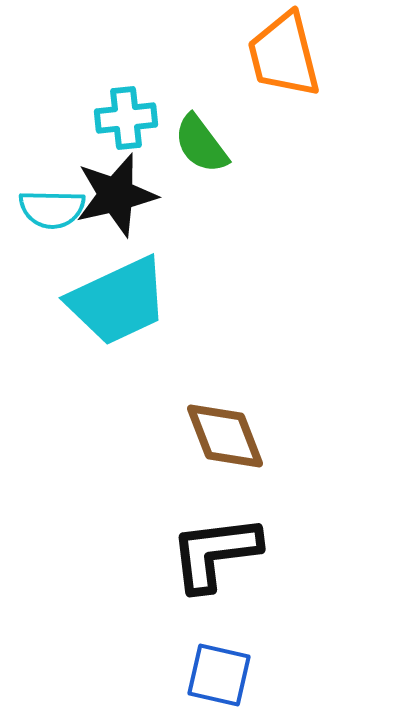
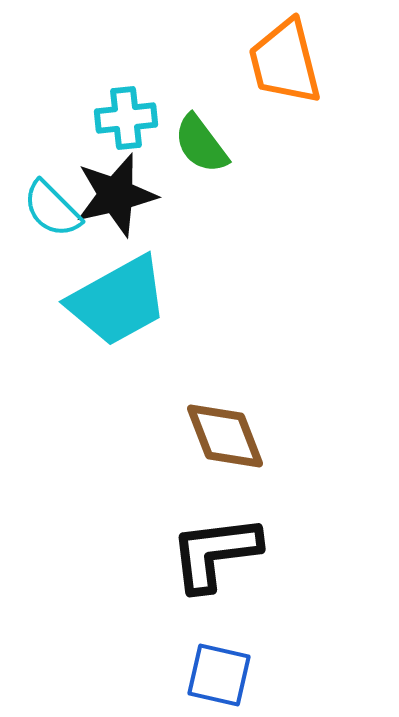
orange trapezoid: moved 1 px right, 7 px down
cyan semicircle: rotated 44 degrees clockwise
cyan trapezoid: rotated 4 degrees counterclockwise
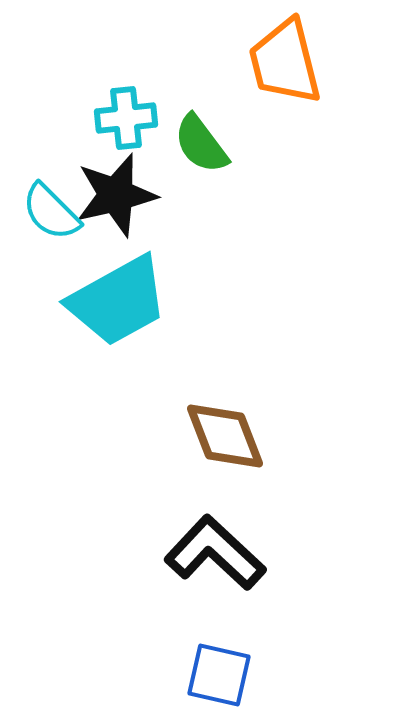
cyan semicircle: moved 1 px left, 3 px down
black L-shape: rotated 50 degrees clockwise
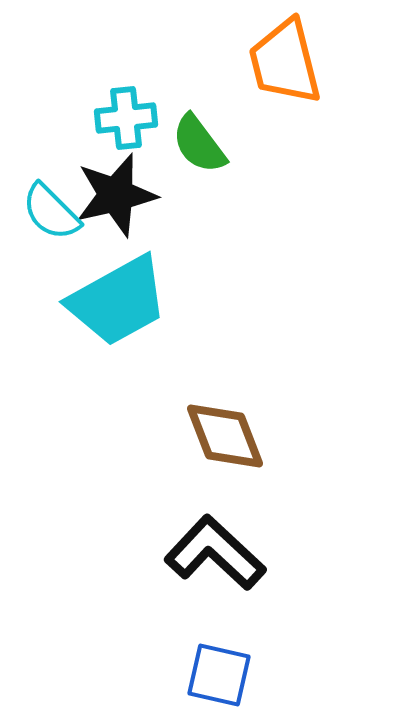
green semicircle: moved 2 px left
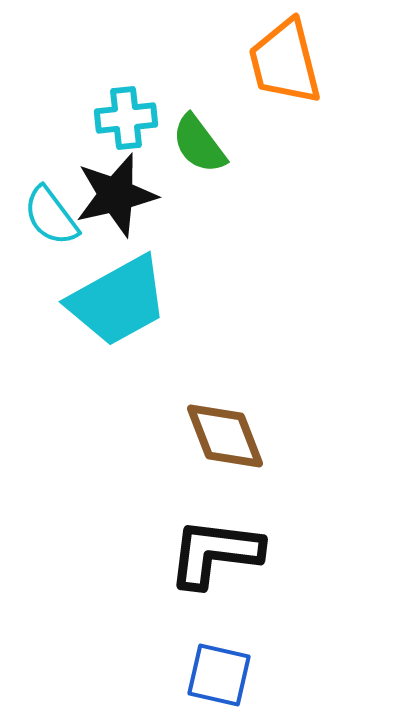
cyan semicircle: moved 4 px down; rotated 8 degrees clockwise
black L-shape: rotated 36 degrees counterclockwise
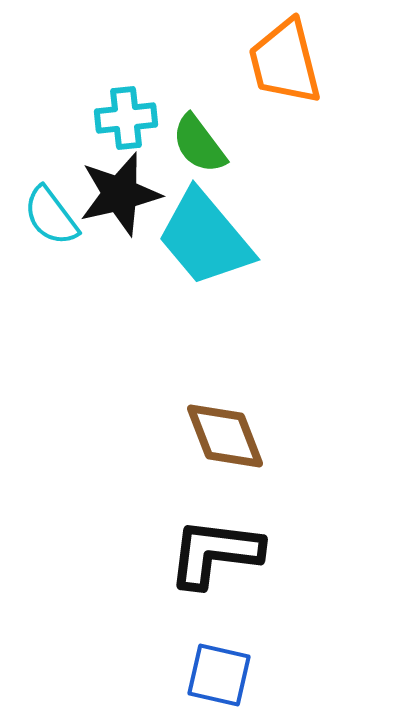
black star: moved 4 px right, 1 px up
cyan trapezoid: moved 87 px right, 63 px up; rotated 79 degrees clockwise
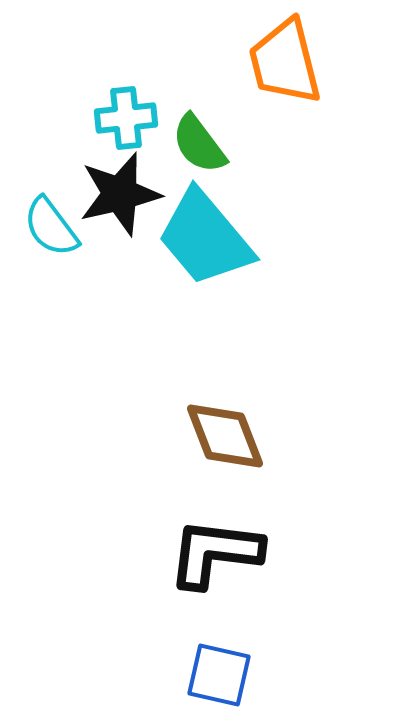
cyan semicircle: moved 11 px down
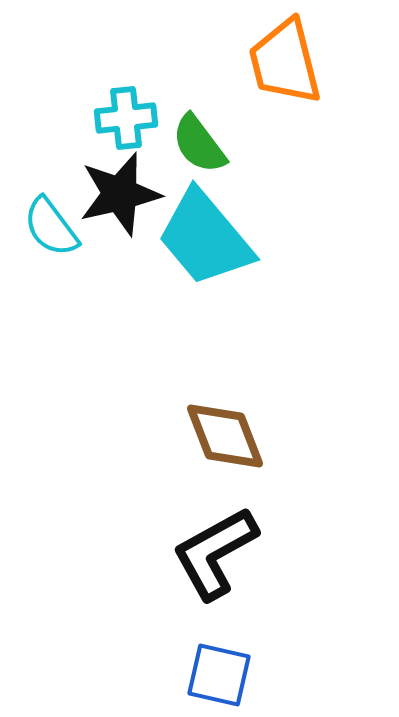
black L-shape: rotated 36 degrees counterclockwise
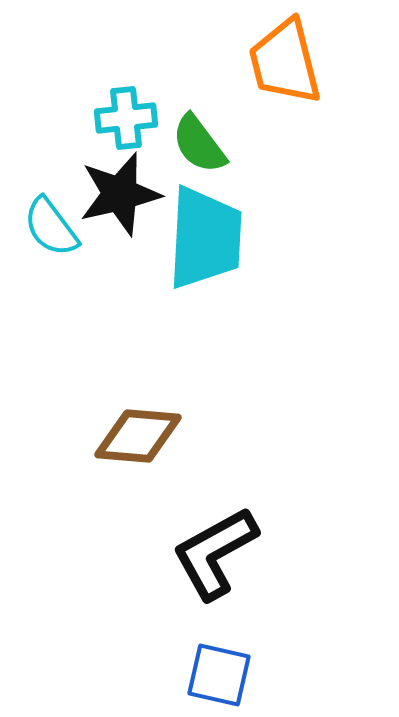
cyan trapezoid: rotated 137 degrees counterclockwise
brown diamond: moved 87 px left; rotated 64 degrees counterclockwise
